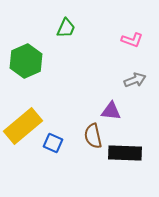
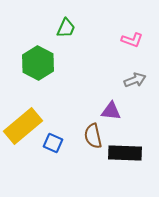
green hexagon: moved 12 px right, 2 px down; rotated 8 degrees counterclockwise
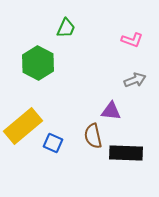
black rectangle: moved 1 px right
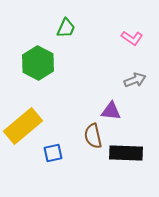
pink L-shape: moved 2 px up; rotated 15 degrees clockwise
blue square: moved 10 px down; rotated 36 degrees counterclockwise
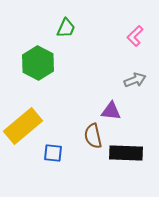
pink L-shape: moved 3 px right, 2 px up; rotated 100 degrees clockwise
blue square: rotated 18 degrees clockwise
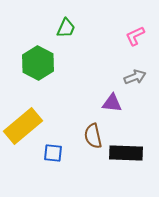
pink L-shape: rotated 20 degrees clockwise
gray arrow: moved 3 px up
purple triangle: moved 1 px right, 8 px up
